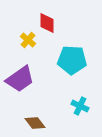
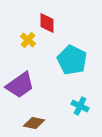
cyan pentagon: rotated 24 degrees clockwise
purple trapezoid: moved 6 px down
brown diamond: moved 1 px left; rotated 40 degrees counterclockwise
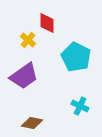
cyan pentagon: moved 4 px right, 3 px up
purple trapezoid: moved 4 px right, 9 px up
brown diamond: moved 2 px left
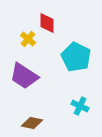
yellow cross: moved 1 px up
purple trapezoid: rotated 68 degrees clockwise
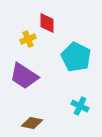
yellow cross: rotated 28 degrees clockwise
